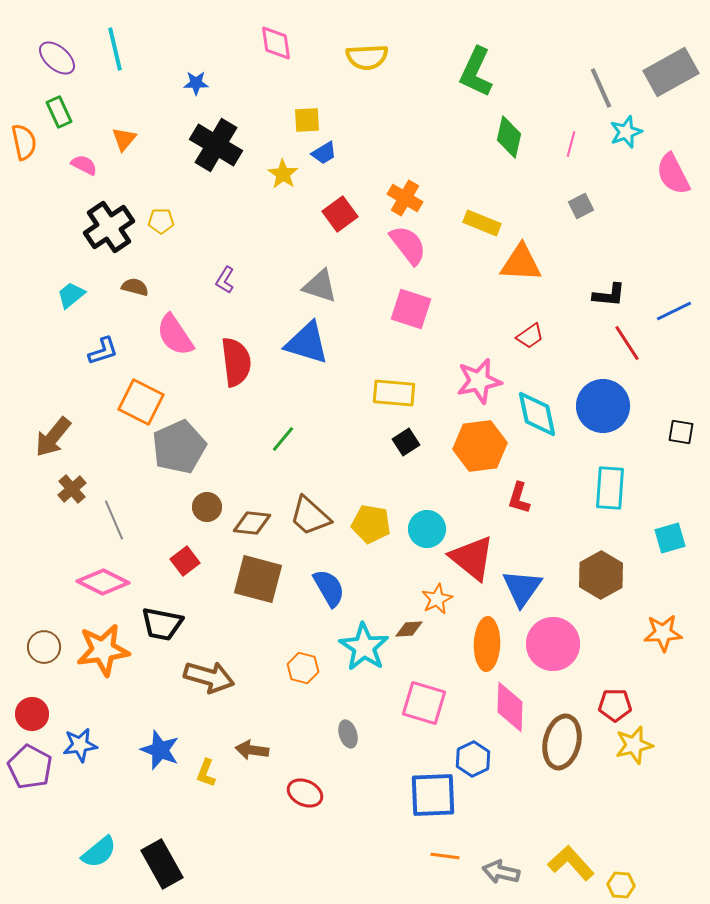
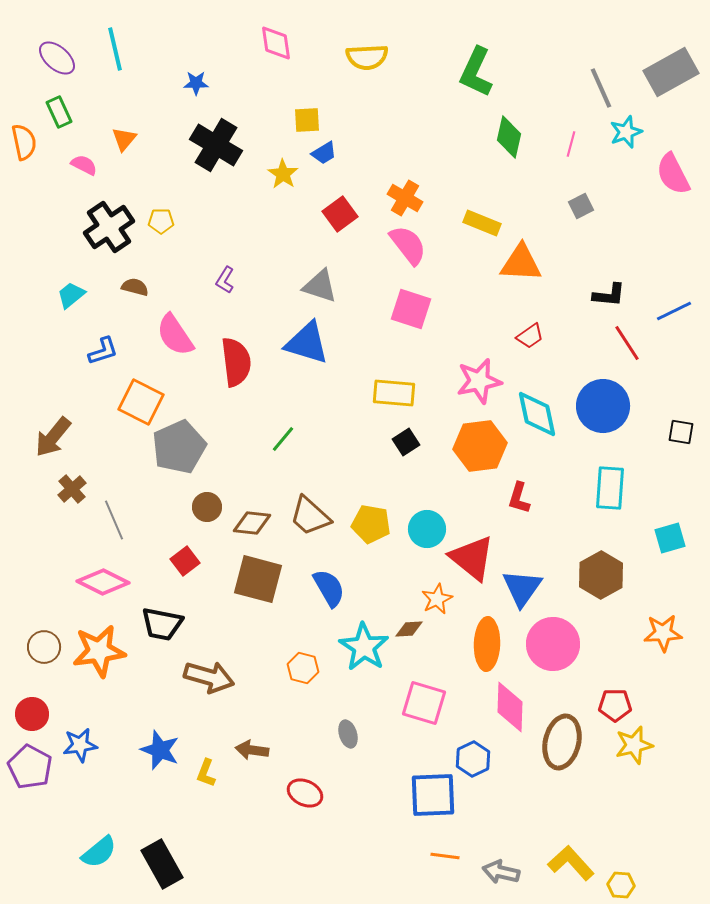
orange star at (103, 650): moved 4 px left, 1 px down
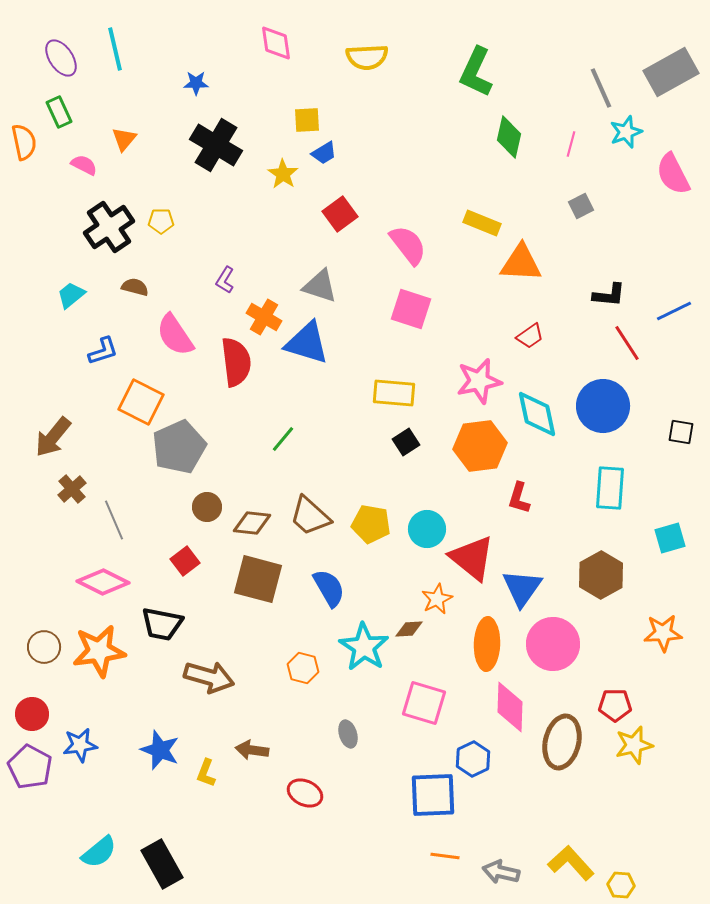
purple ellipse at (57, 58): moved 4 px right; rotated 15 degrees clockwise
orange cross at (405, 198): moved 141 px left, 119 px down
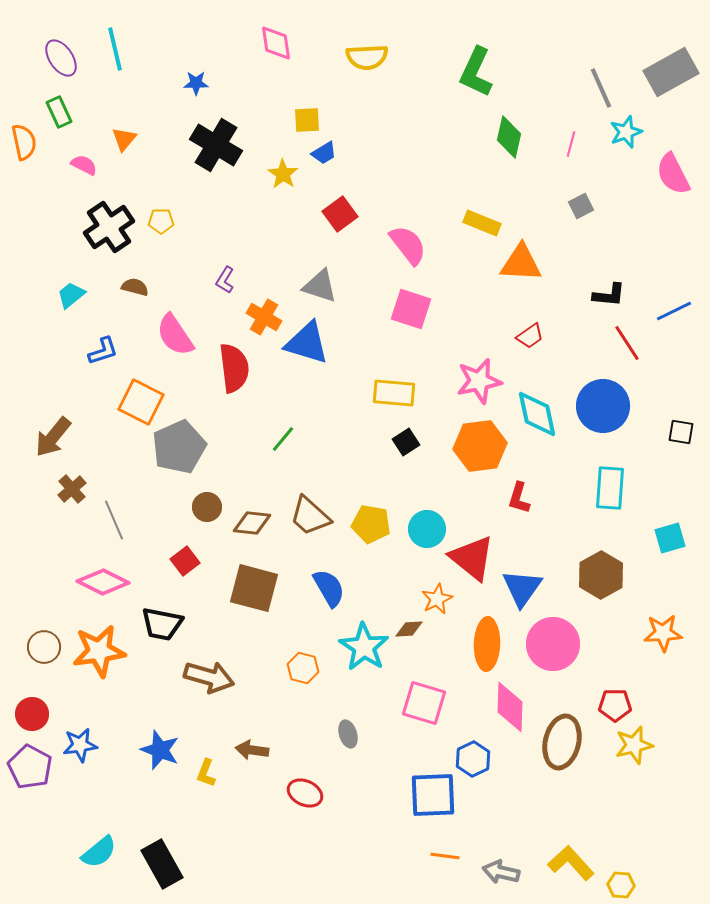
red semicircle at (236, 362): moved 2 px left, 6 px down
brown square at (258, 579): moved 4 px left, 9 px down
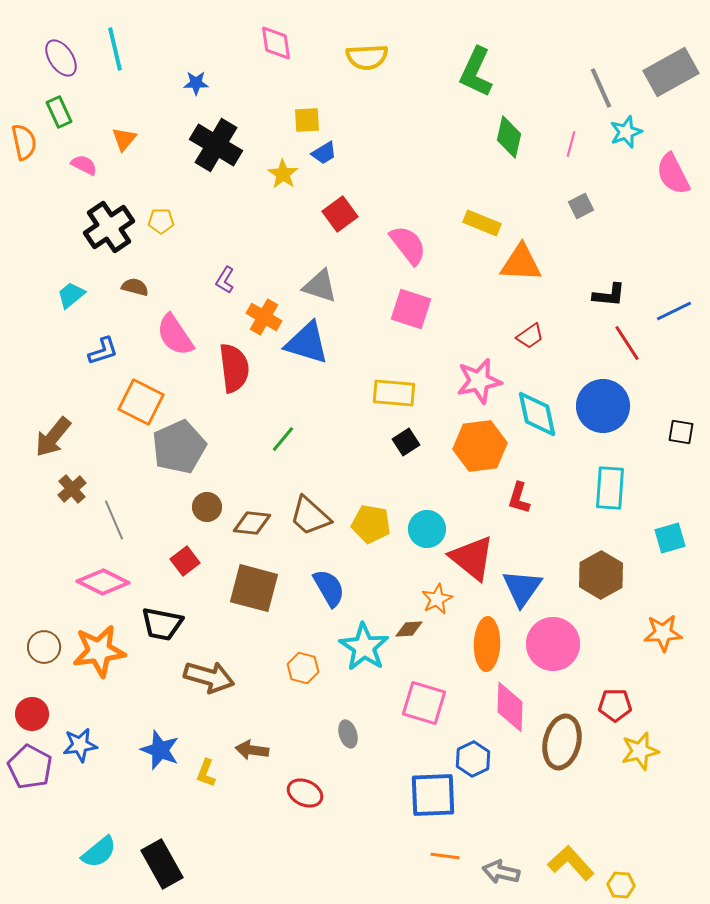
yellow star at (634, 745): moved 6 px right, 6 px down
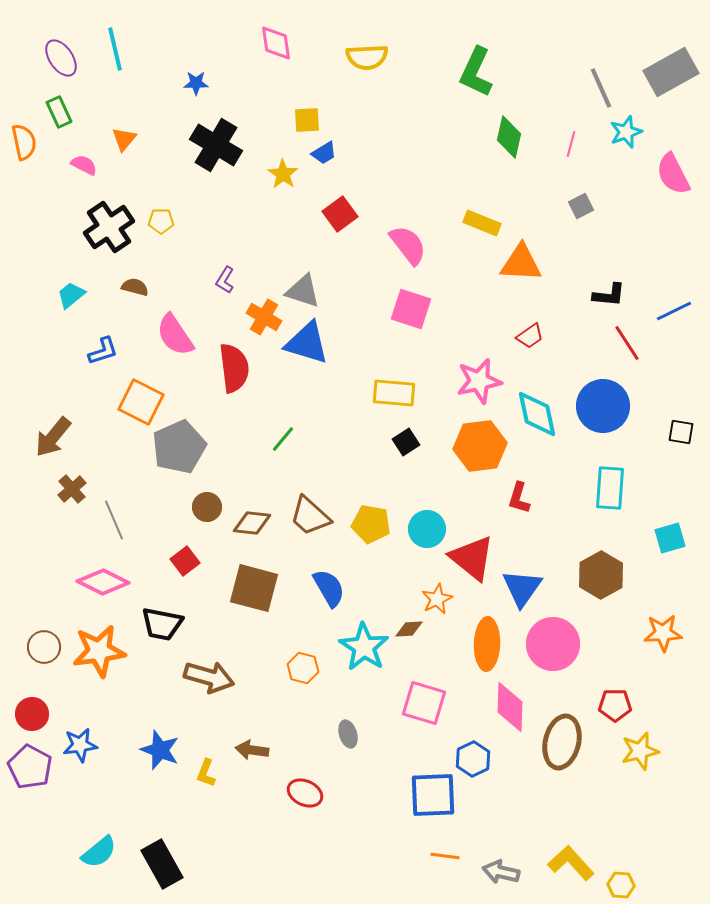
gray triangle at (320, 286): moved 17 px left, 5 px down
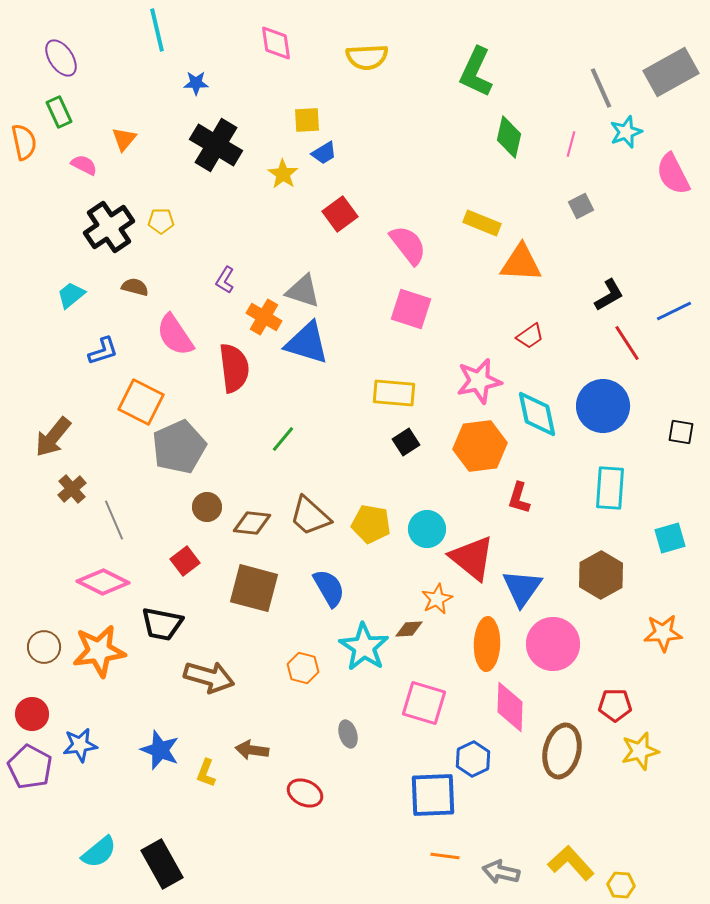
cyan line at (115, 49): moved 42 px right, 19 px up
black L-shape at (609, 295): rotated 36 degrees counterclockwise
brown ellipse at (562, 742): moved 9 px down
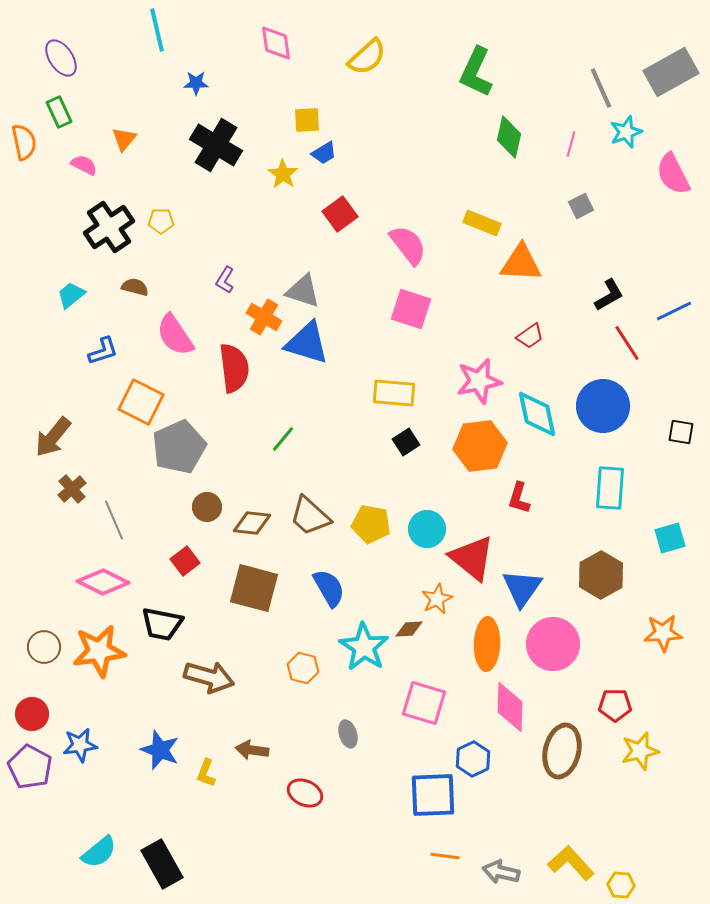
yellow semicircle at (367, 57): rotated 39 degrees counterclockwise
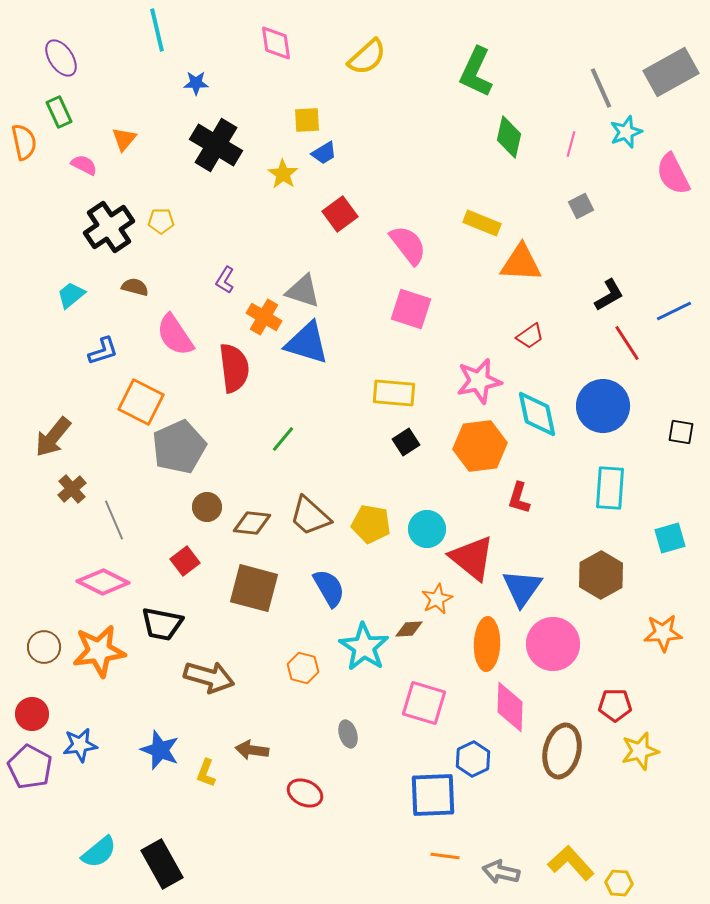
yellow hexagon at (621, 885): moved 2 px left, 2 px up
